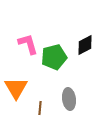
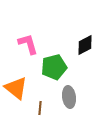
green pentagon: moved 10 px down
orange triangle: rotated 20 degrees counterclockwise
gray ellipse: moved 2 px up
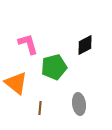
orange triangle: moved 5 px up
gray ellipse: moved 10 px right, 7 px down
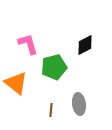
brown line: moved 11 px right, 2 px down
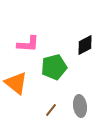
pink L-shape: rotated 110 degrees clockwise
gray ellipse: moved 1 px right, 2 px down
brown line: rotated 32 degrees clockwise
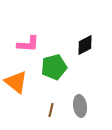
orange triangle: moved 1 px up
brown line: rotated 24 degrees counterclockwise
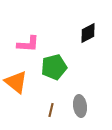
black diamond: moved 3 px right, 12 px up
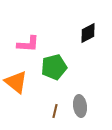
brown line: moved 4 px right, 1 px down
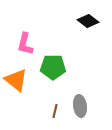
black diamond: moved 12 px up; rotated 65 degrees clockwise
pink L-shape: moved 3 px left; rotated 100 degrees clockwise
green pentagon: moved 1 px left; rotated 15 degrees clockwise
orange triangle: moved 2 px up
